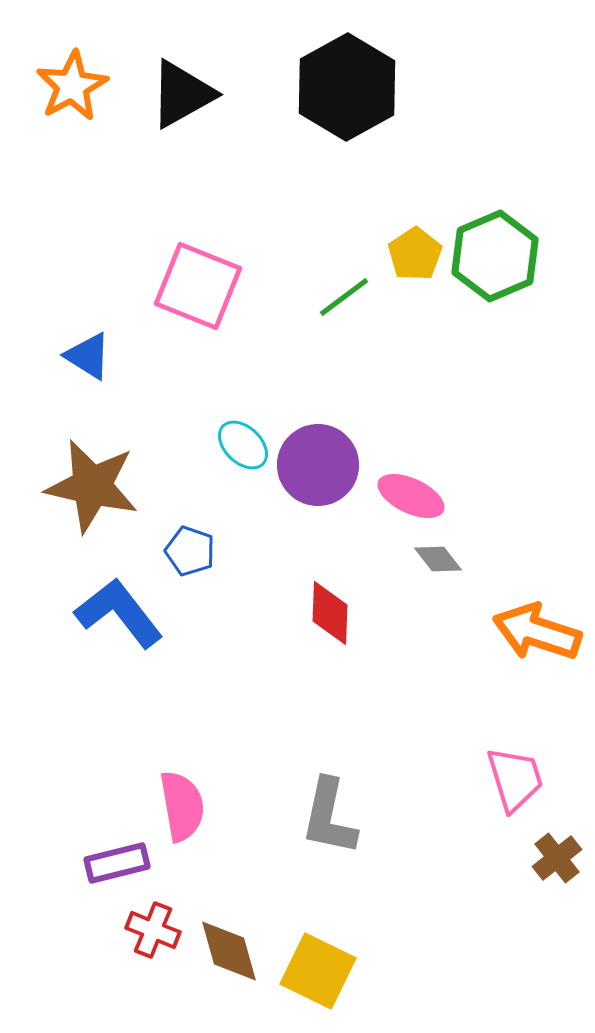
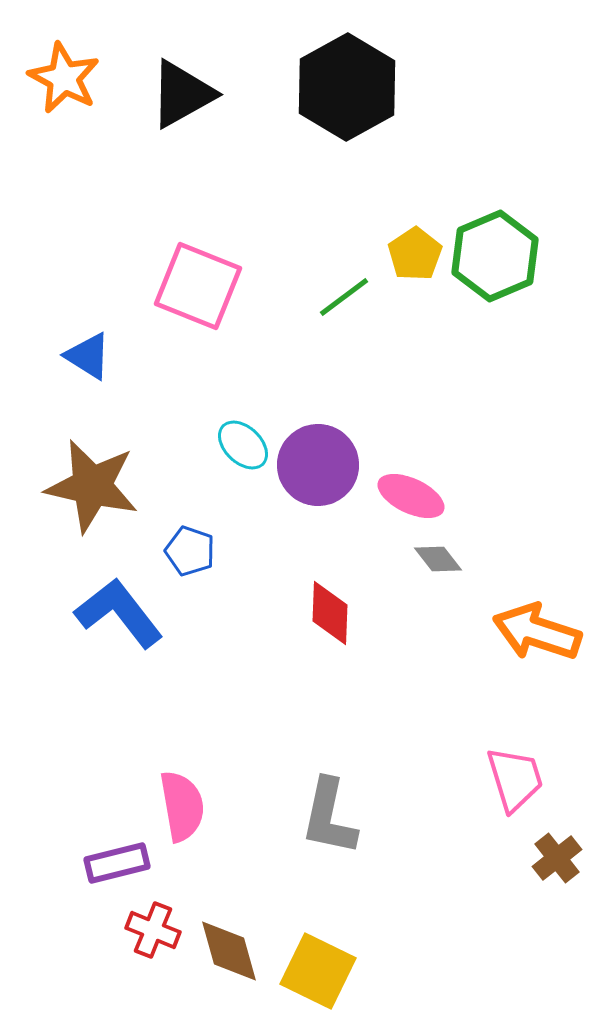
orange star: moved 8 px left, 8 px up; rotated 16 degrees counterclockwise
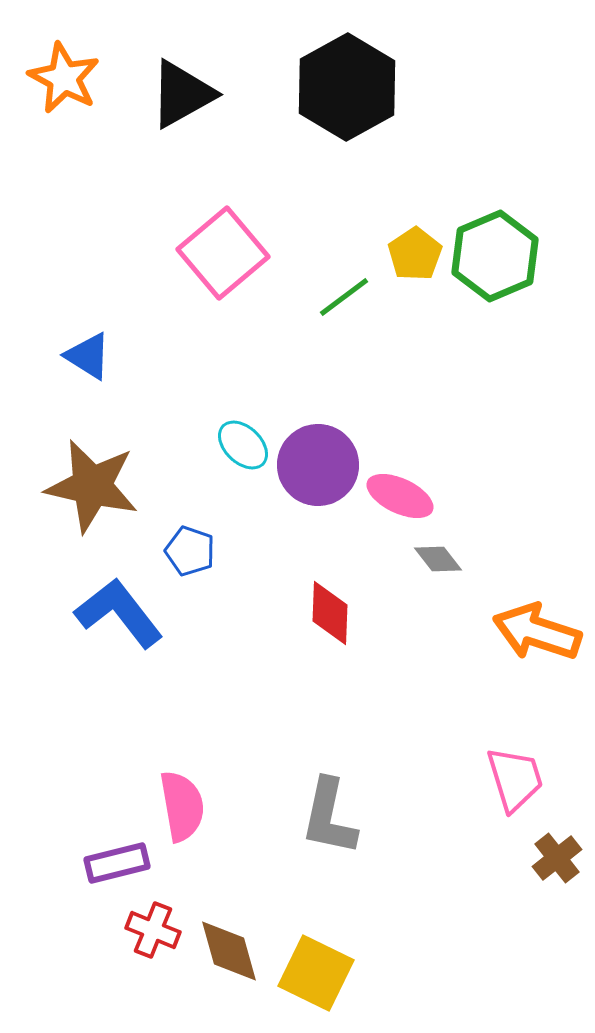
pink square: moved 25 px right, 33 px up; rotated 28 degrees clockwise
pink ellipse: moved 11 px left
yellow square: moved 2 px left, 2 px down
